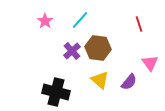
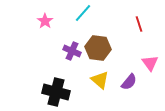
cyan line: moved 3 px right, 7 px up
purple cross: rotated 24 degrees counterclockwise
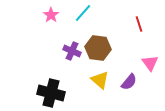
pink star: moved 6 px right, 6 px up
black cross: moved 5 px left, 1 px down
